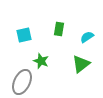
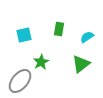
green star: moved 1 px down; rotated 21 degrees clockwise
gray ellipse: moved 2 px left, 1 px up; rotated 15 degrees clockwise
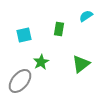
cyan semicircle: moved 1 px left, 21 px up
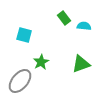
cyan semicircle: moved 2 px left, 10 px down; rotated 40 degrees clockwise
green rectangle: moved 5 px right, 11 px up; rotated 48 degrees counterclockwise
cyan square: rotated 28 degrees clockwise
green triangle: rotated 18 degrees clockwise
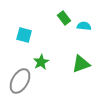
gray ellipse: rotated 10 degrees counterclockwise
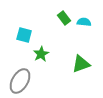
cyan semicircle: moved 4 px up
green star: moved 8 px up
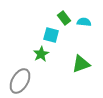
cyan square: moved 27 px right
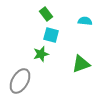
green rectangle: moved 18 px left, 4 px up
cyan semicircle: moved 1 px right, 1 px up
green star: rotated 14 degrees clockwise
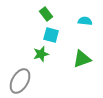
green triangle: moved 1 px right, 5 px up
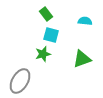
green star: moved 2 px right
